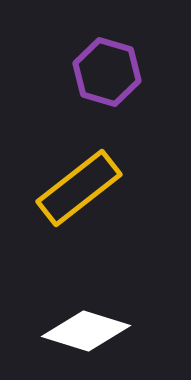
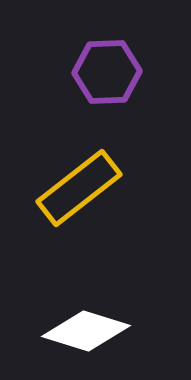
purple hexagon: rotated 18 degrees counterclockwise
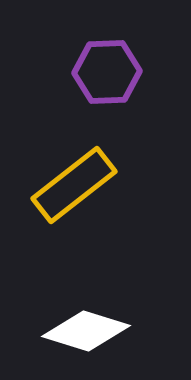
yellow rectangle: moved 5 px left, 3 px up
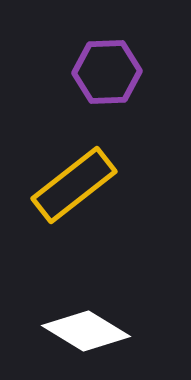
white diamond: rotated 14 degrees clockwise
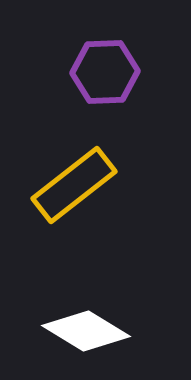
purple hexagon: moved 2 px left
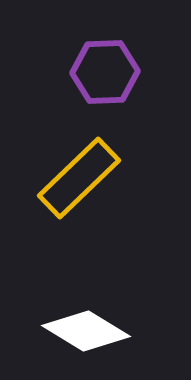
yellow rectangle: moved 5 px right, 7 px up; rotated 6 degrees counterclockwise
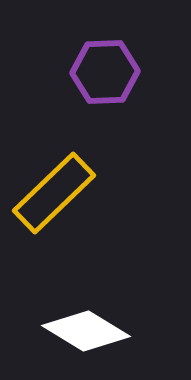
yellow rectangle: moved 25 px left, 15 px down
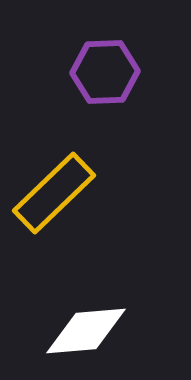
white diamond: rotated 36 degrees counterclockwise
